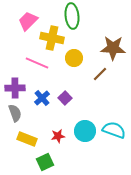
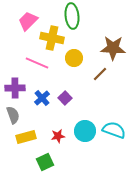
gray semicircle: moved 2 px left, 2 px down
yellow rectangle: moved 1 px left, 2 px up; rotated 36 degrees counterclockwise
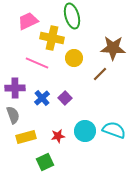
green ellipse: rotated 10 degrees counterclockwise
pink trapezoid: rotated 20 degrees clockwise
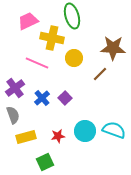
purple cross: rotated 36 degrees counterclockwise
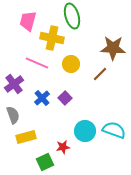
pink trapezoid: rotated 50 degrees counterclockwise
yellow circle: moved 3 px left, 6 px down
purple cross: moved 1 px left, 4 px up
red star: moved 5 px right, 11 px down
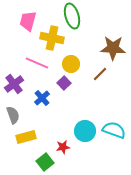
purple square: moved 1 px left, 15 px up
green square: rotated 12 degrees counterclockwise
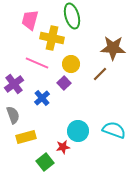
pink trapezoid: moved 2 px right, 1 px up
cyan circle: moved 7 px left
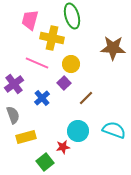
brown line: moved 14 px left, 24 px down
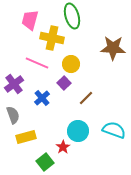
red star: rotated 24 degrees counterclockwise
